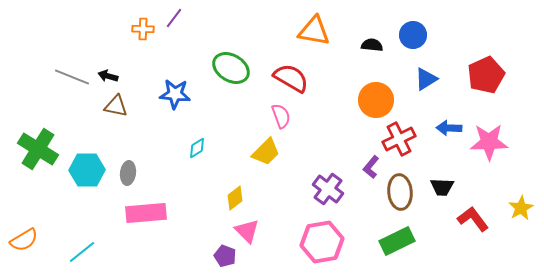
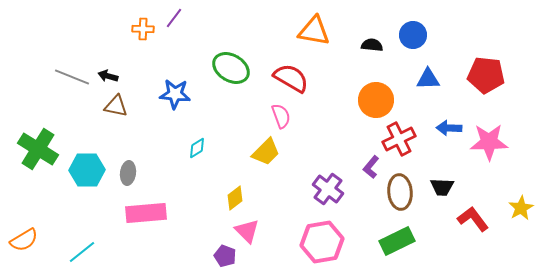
red pentagon: rotated 30 degrees clockwise
blue triangle: moved 2 px right; rotated 30 degrees clockwise
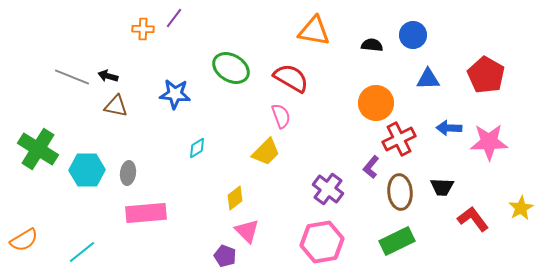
red pentagon: rotated 24 degrees clockwise
orange circle: moved 3 px down
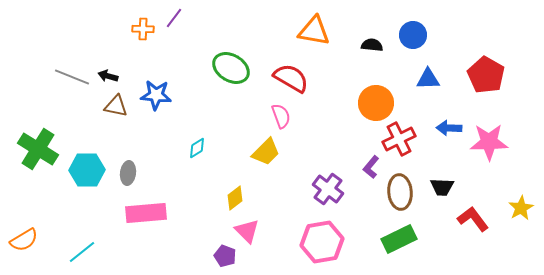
blue star: moved 19 px left, 1 px down
green rectangle: moved 2 px right, 2 px up
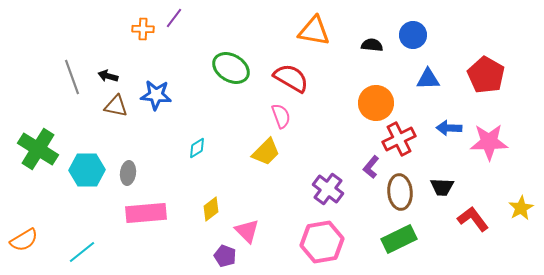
gray line: rotated 48 degrees clockwise
yellow diamond: moved 24 px left, 11 px down
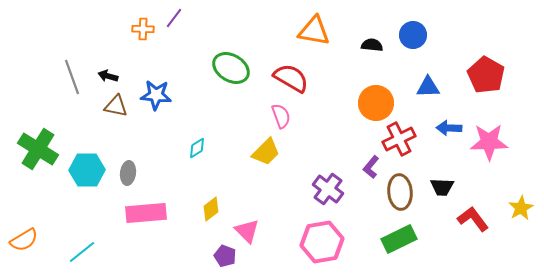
blue triangle: moved 8 px down
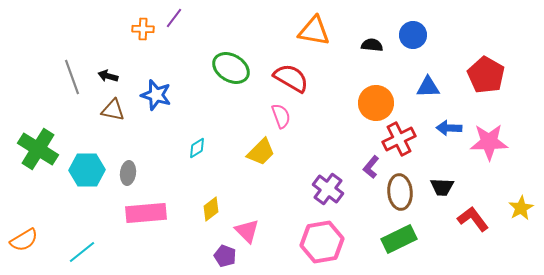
blue star: rotated 12 degrees clockwise
brown triangle: moved 3 px left, 4 px down
yellow trapezoid: moved 5 px left
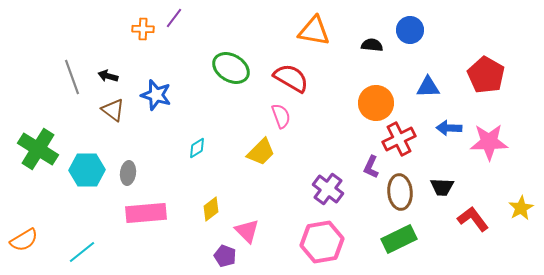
blue circle: moved 3 px left, 5 px up
brown triangle: rotated 25 degrees clockwise
purple L-shape: rotated 15 degrees counterclockwise
